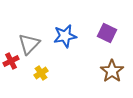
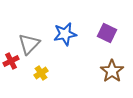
blue star: moved 2 px up
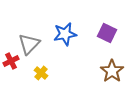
yellow cross: rotated 16 degrees counterclockwise
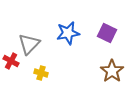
blue star: moved 3 px right, 1 px up
red cross: rotated 35 degrees counterclockwise
yellow cross: rotated 24 degrees counterclockwise
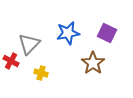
brown star: moved 19 px left, 8 px up
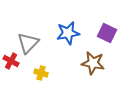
gray triangle: moved 1 px left, 1 px up
brown star: rotated 25 degrees counterclockwise
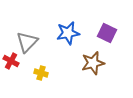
gray triangle: moved 1 px left, 1 px up
brown star: rotated 25 degrees counterclockwise
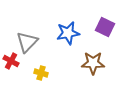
purple square: moved 2 px left, 6 px up
brown star: rotated 15 degrees clockwise
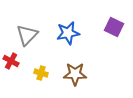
purple square: moved 9 px right
gray triangle: moved 7 px up
brown star: moved 18 px left, 11 px down
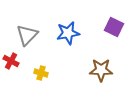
brown star: moved 26 px right, 4 px up
